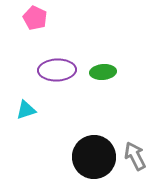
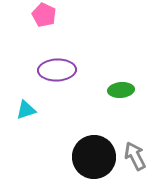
pink pentagon: moved 9 px right, 3 px up
green ellipse: moved 18 px right, 18 px down
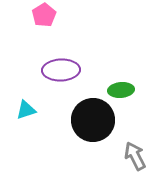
pink pentagon: rotated 15 degrees clockwise
purple ellipse: moved 4 px right
black circle: moved 1 px left, 37 px up
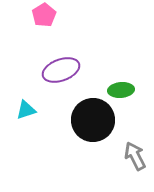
purple ellipse: rotated 18 degrees counterclockwise
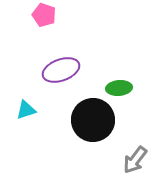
pink pentagon: rotated 20 degrees counterclockwise
green ellipse: moved 2 px left, 2 px up
gray arrow: moved 4 px down; rotated 116 degrees counterclockwise
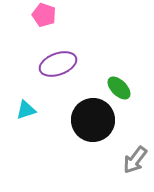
purple ellipse: moved 3 px left, 6 px up
green ellipse: rotated 50 degrees clockwise
